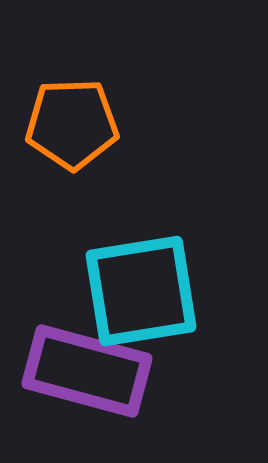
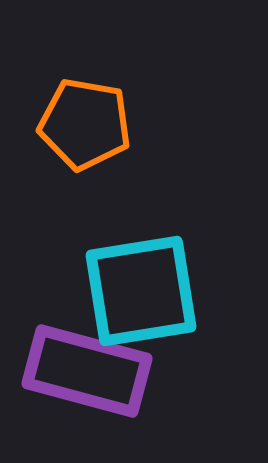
orange pentagon: moved 13 px right; rotated 12 degrees clockwise
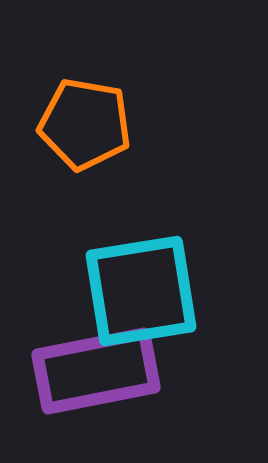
purple rectangle: moved 9 px right; rotated 26 degrees counterclockwise
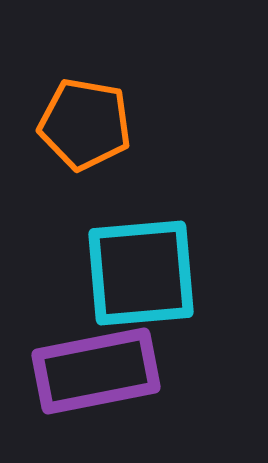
cyan square: moved 18 px up; rotated 4 degrees clockwise
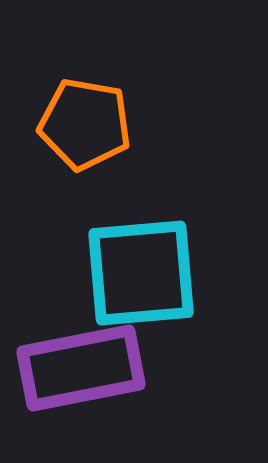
purple rectangle: moved 15 px left, 3 px up
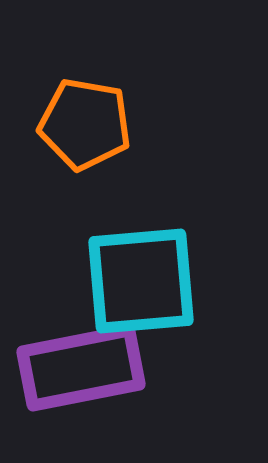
cyan square: moved 8 px down
